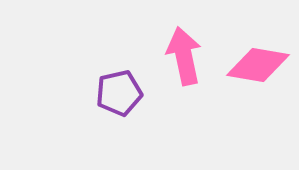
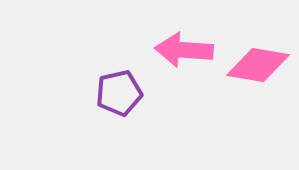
pink arrow: moved 6 px up; rotated 74 degrees counterclockwise
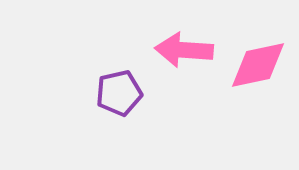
pink diamond: rotated 22 degrees counterclockwise
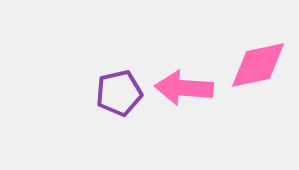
pink arrow: moved 38 px down
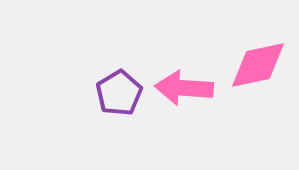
purple pentagon: rotated 18 degrees counterclockwise
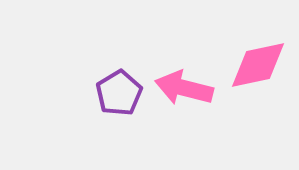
pink arrow: rotated 10 degrees clockwise
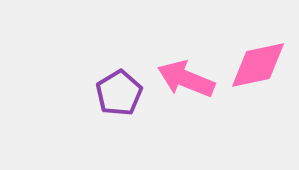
pink arrow: moved 2 px right, 9 px up; rotated 8 degrees clockwise
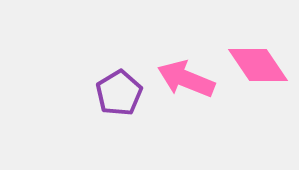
pink diamond: rotated 68 degrees clockwise
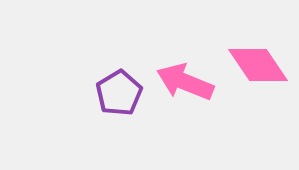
pink arrow: moved 1 px left, 3 px down
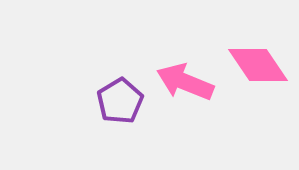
purple pentagon: moved 1 px right, 8 px down
